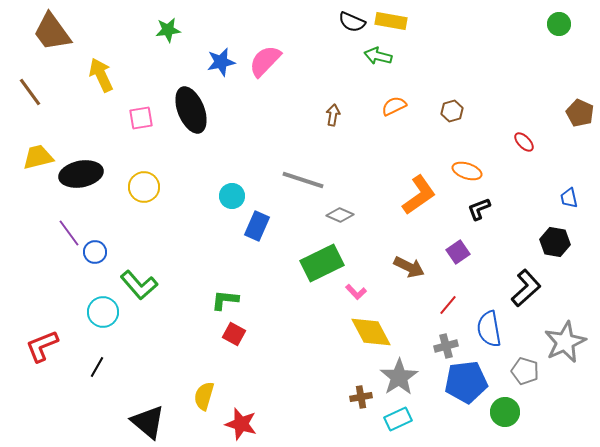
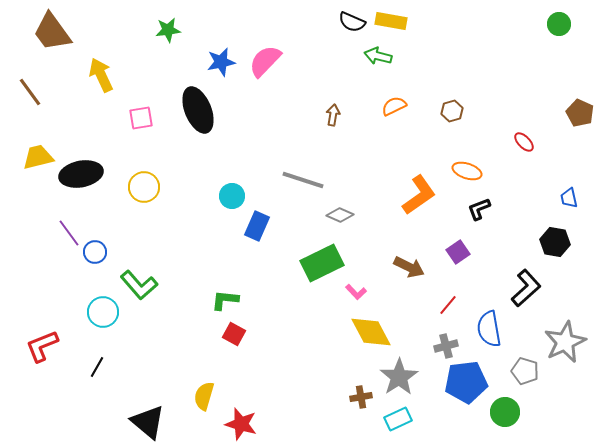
black ellipse at (191, 110): moved 7 px right
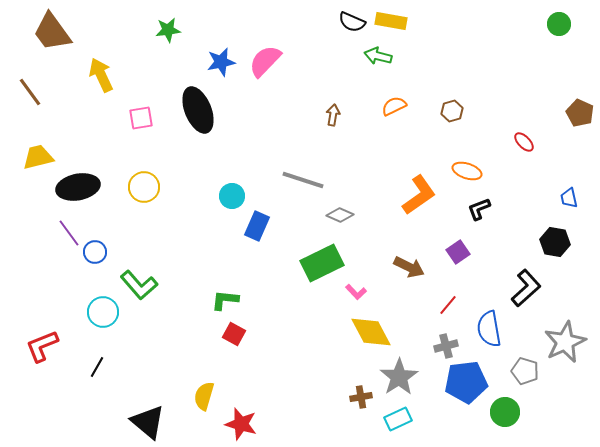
black ellipse at (81, 174): moved 3 px left, 13 px down
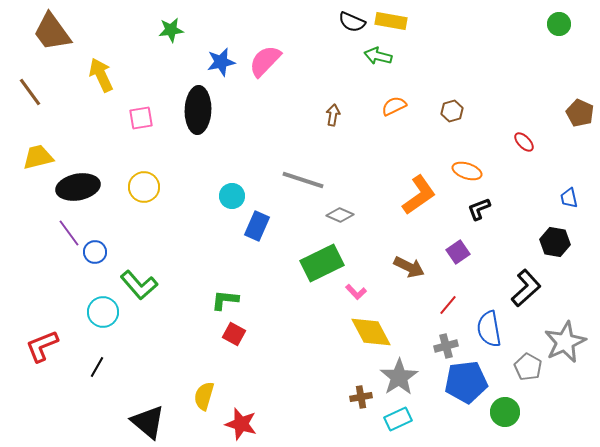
green star at (168, 30): moved 3 px right
black ellipse at (198, 110): rotated 24 degrees clockwise
gray pentagon at (525, 371): moved 3 px right, 4 px up; rotated 12 degrees clockwise
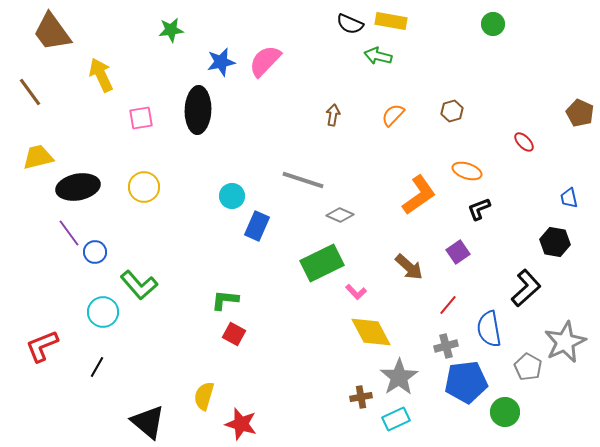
black semicircle at (352, 22): moved 2 px left, 2 px down
green circle at (559, 24): moved 66 px left
orange semicircle at (394, 106): moved 1 px left, 9 px down; rotated 20 degrees counterclockwise
brown arrow at (409, 267): rotated 16 degrees clockwise
cyan rectangle at (398, 419): moved 2 px left
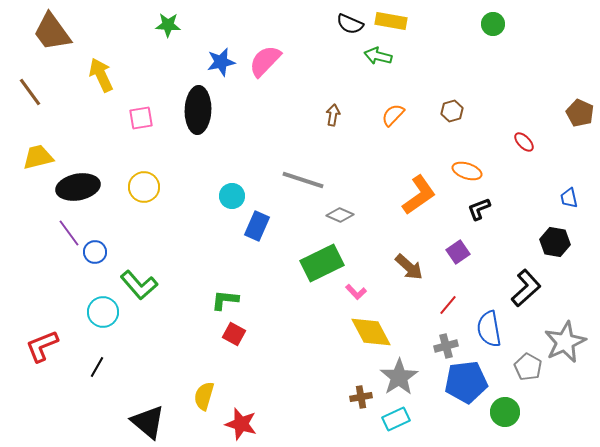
green star at (171, 30): moved 3 px left, 5 px up; rotated 10 degrees clockwise
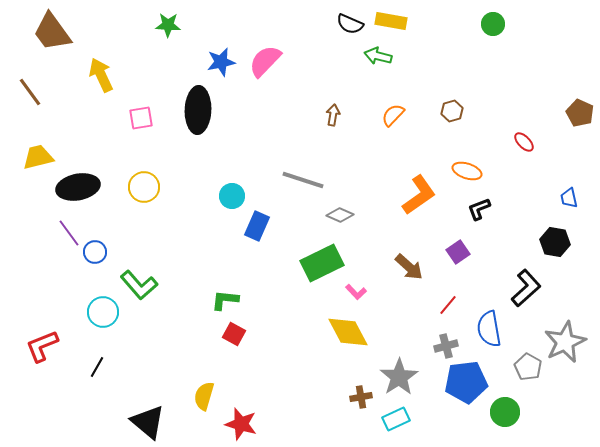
yellow diamond at (371, 332): moved 23 px left
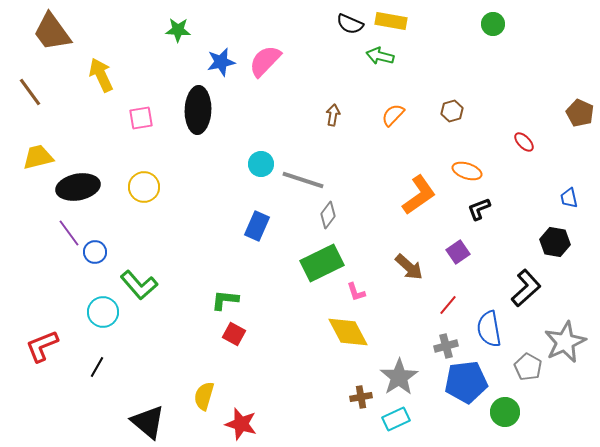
green star at (168, 25): moved 10 px right, 5 px down
green arrow at (378, 56): moved 2 px right
cyan circle at (232, 196): moved 29 px right, 32 px up
gray diamond at (340, 215): moved 12 px left; rotated 76 degrees counterclockwise
pink L-shape at (356, 292): rotated 25 degrees clockwise
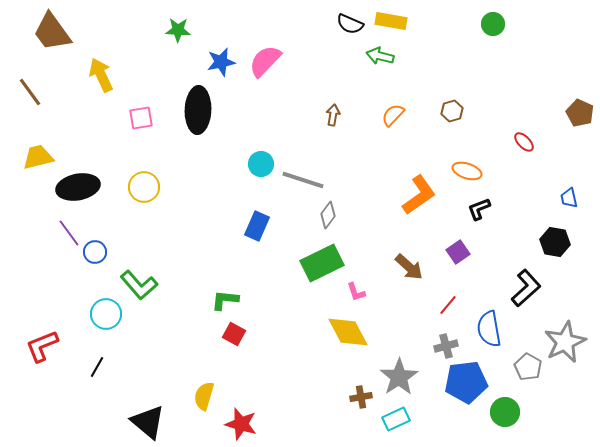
cyan circle at (103, 312): moved 3 px right, 2 px down
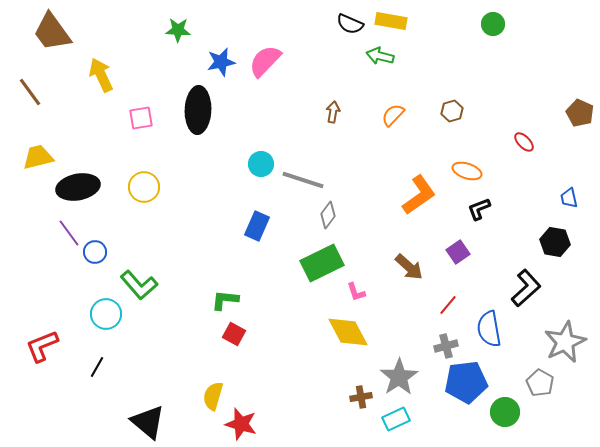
brown arrow at (333, 115): moved 3 px up
gray pentagon at (528, 367): moved 12 px right, 16 px down
yellow semicircle at (204, 396): moved 9 px right
